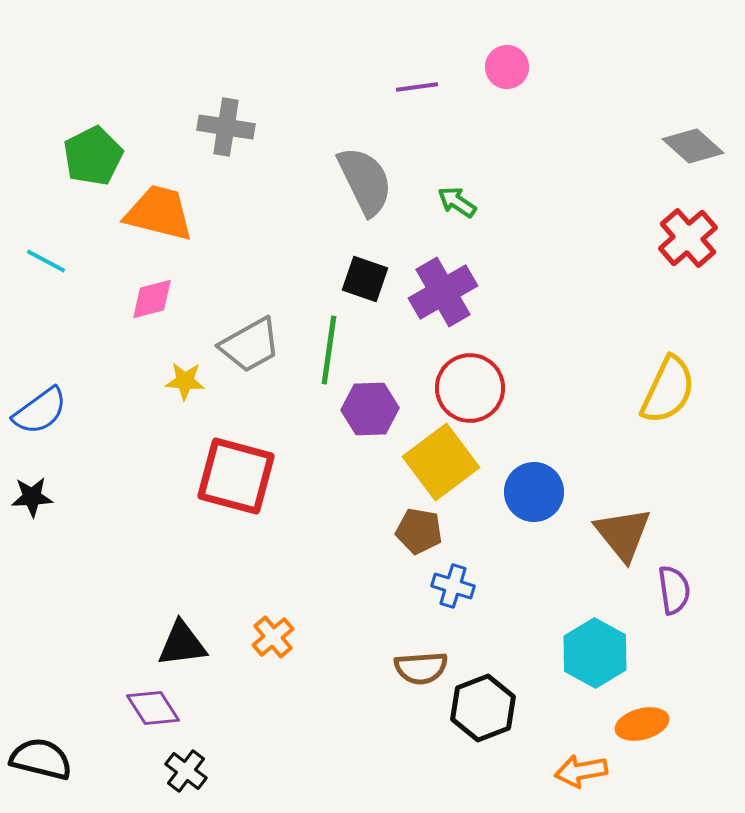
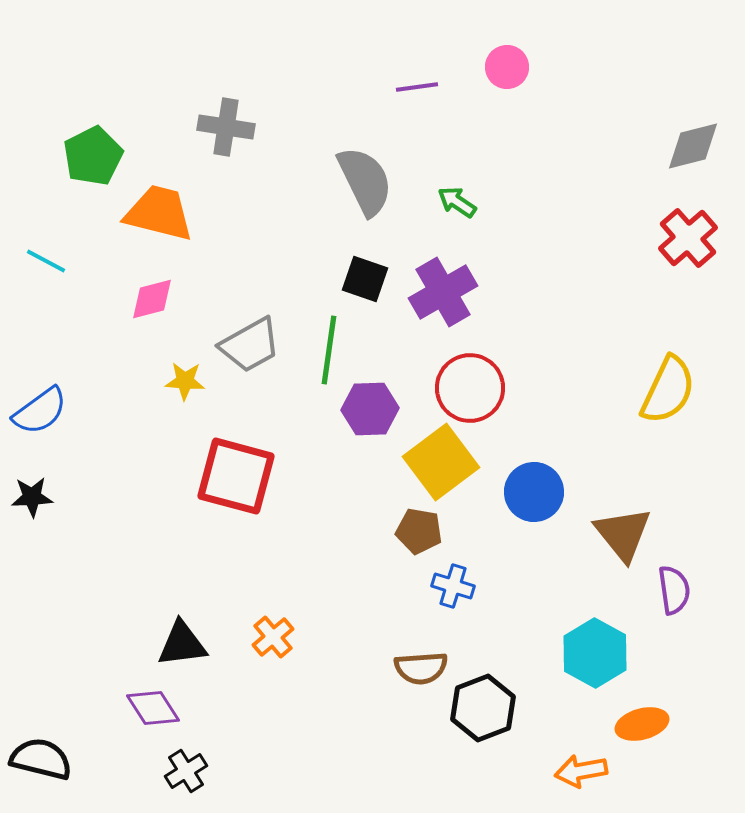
gray diamond: rotated 56 degrees counterclockwise
black cross: rotated 21 degrees clockwise
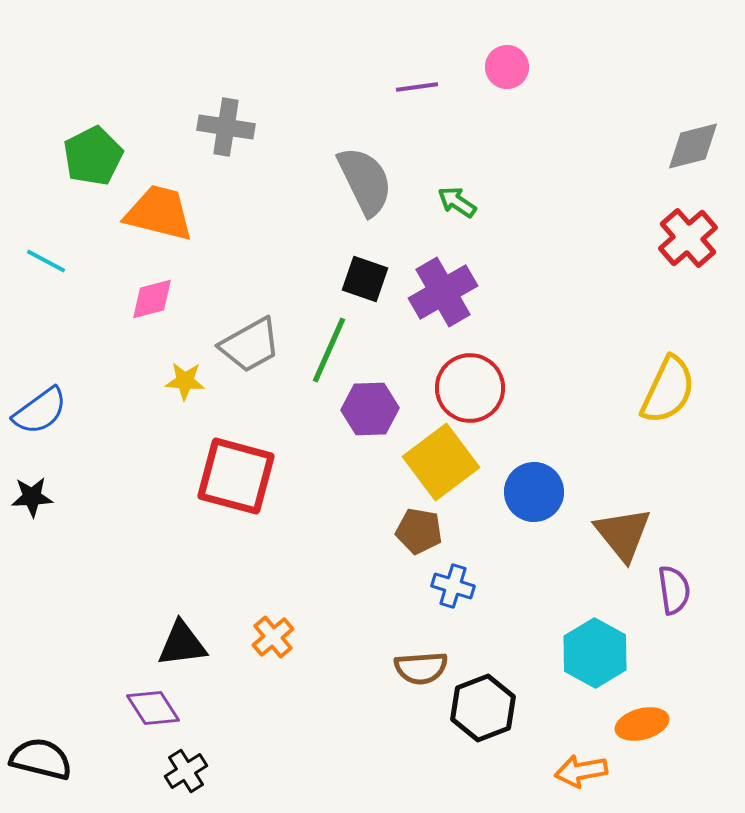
green line: rotated 16 degrees clockwise
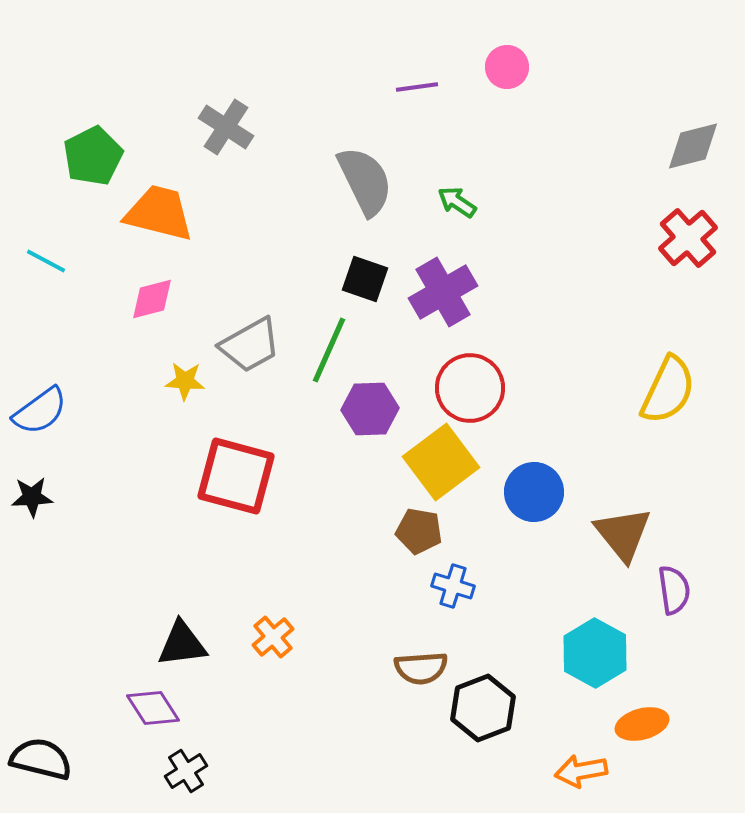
gray cross: rotated 24 degrees clockwise
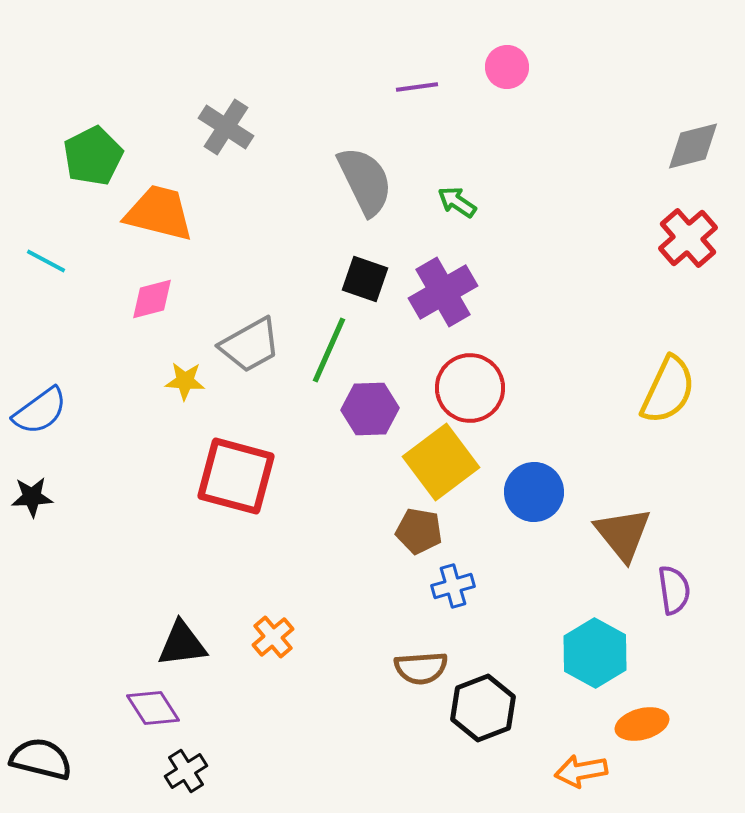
blue cross: rotated 33 degrees counterclockwise
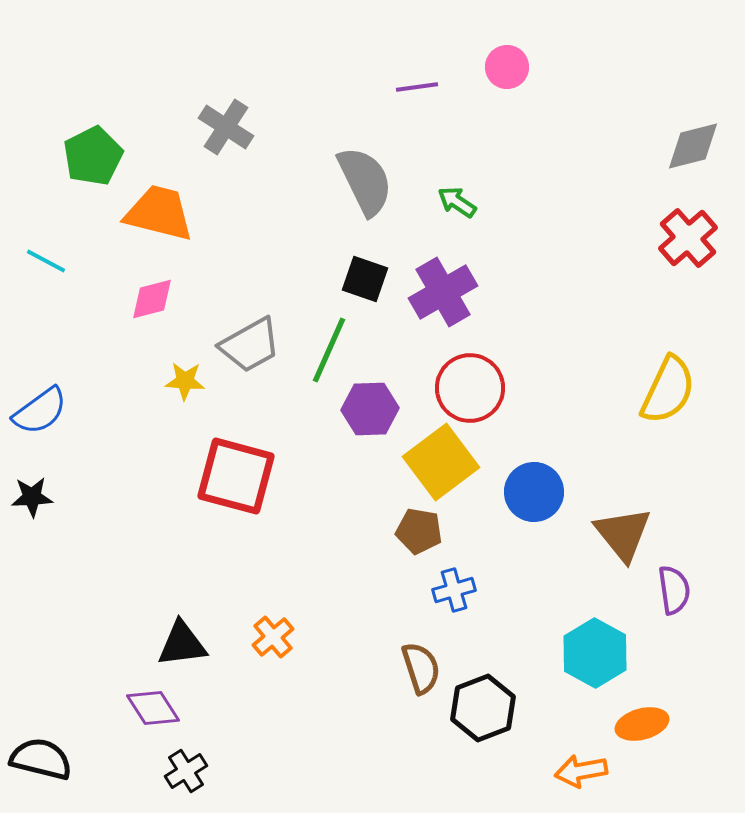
blue cross: moved 1 px right, 4 px down
brown semicircle: rotated 104 degrees counterclockwise
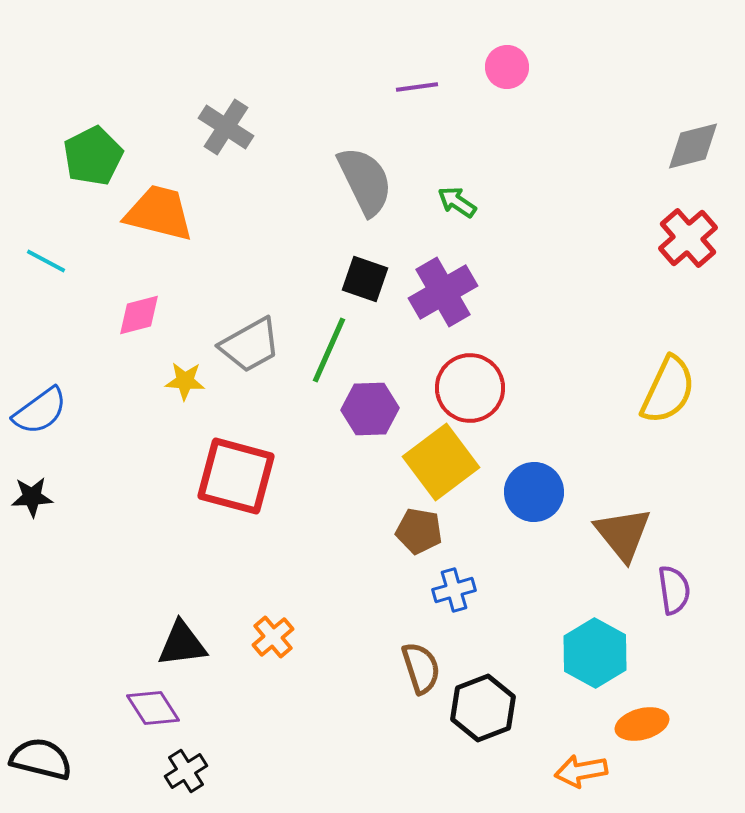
pink diamond: moved 13 px left, 16 px down
